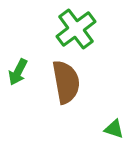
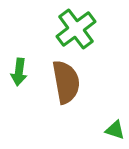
green arrow: moved 1 px right; rotated 20 degrees counterclockwise
green triangle: moved 1 px right, 1 px down
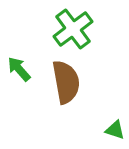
green cross: moved 3 px left
green arrow: moved 3 px up; rotated 132 degrees clockwise
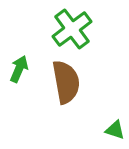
green cross: moved 1 px left
green arrow: rotated 64 degrees clockwise
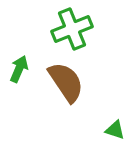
green cross: rotated 15 degrees clockwise
brown semicircle: rotated 24 degrees counterclockwise
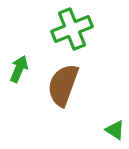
brown semicircle: moved 3 px left, 3 px down; rotated 126 degrees counterclockwise
green triangle: rotated 15 degrees clockwise
